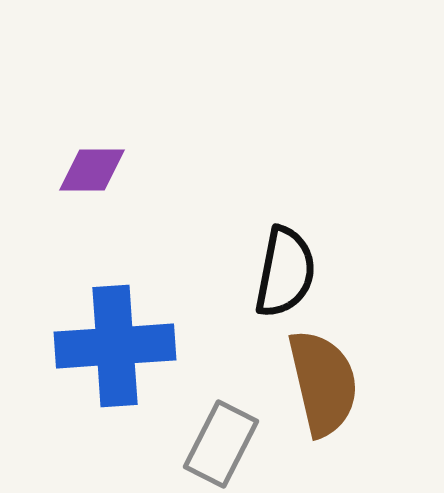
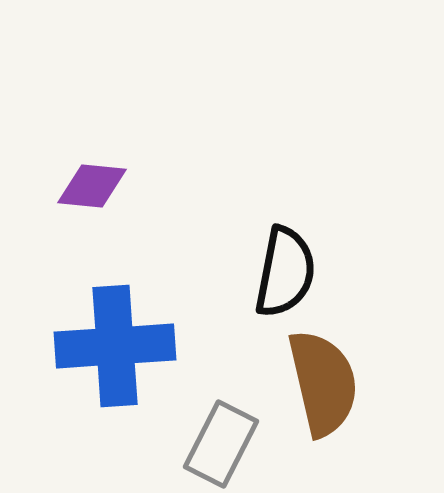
purple diamond: moved 16 px down; rotated 6 degrees clockwise
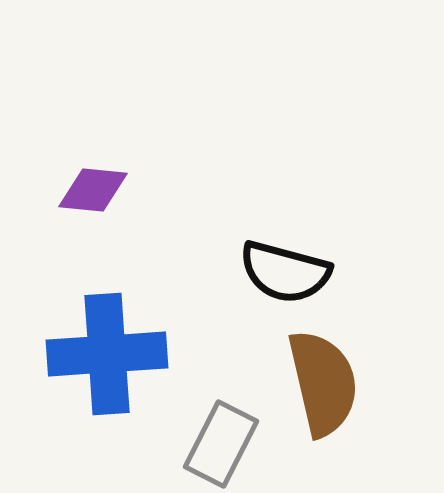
purple diamond: moved 1 px right, 4 px down
black semicircle: rotated 94 degrees clockwise
blue cross: moved 8 px left, 8 px down
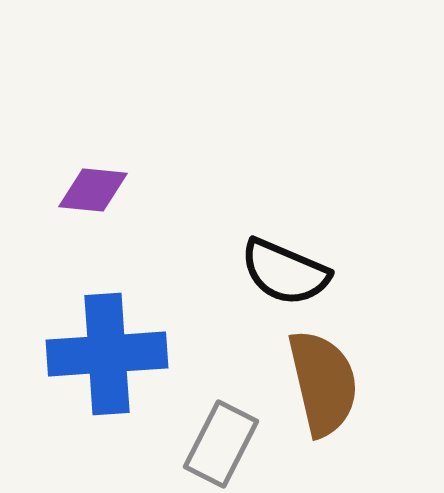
black semicircle: rotated 8 degrees clockwise
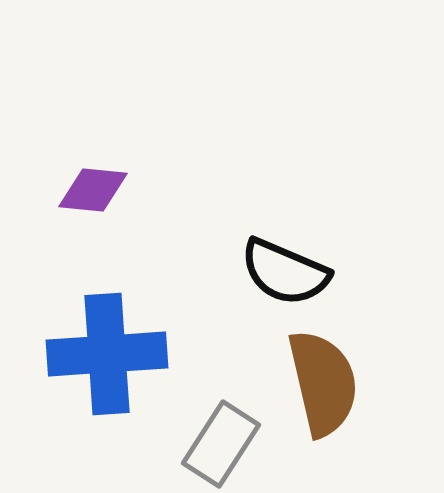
gray rectangle: rotated 6 degrees clockwise
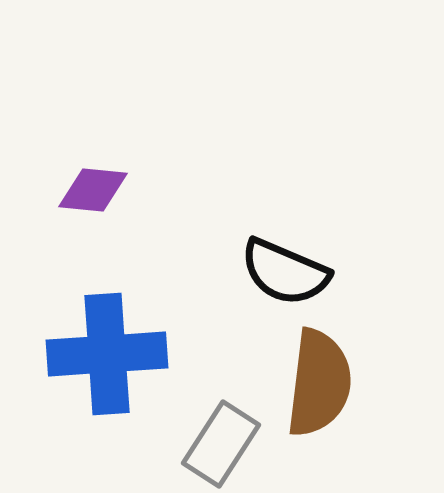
brown semicircle: moved 4 px left; rotated 20 degrees clockwise
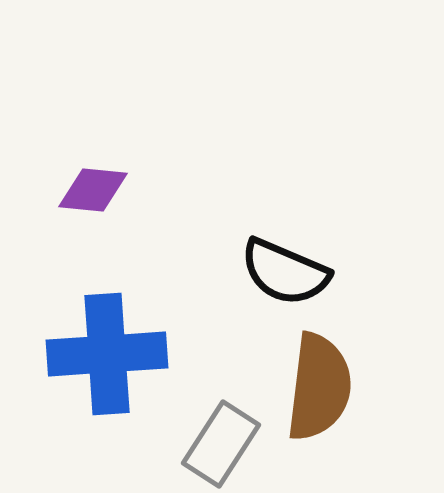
brown semicircle: moved 4 px down
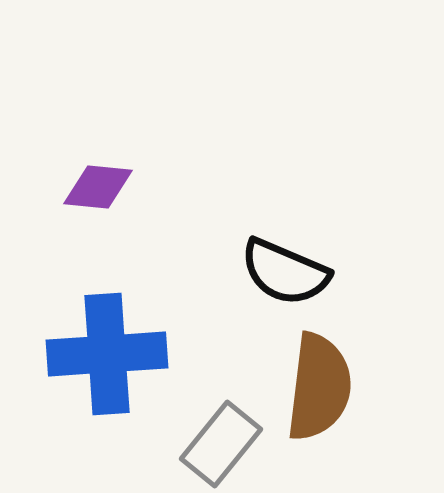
purple diamond: moved 5 px right, 3 px up
gray rectangle: rotated 6 degrees clockwise
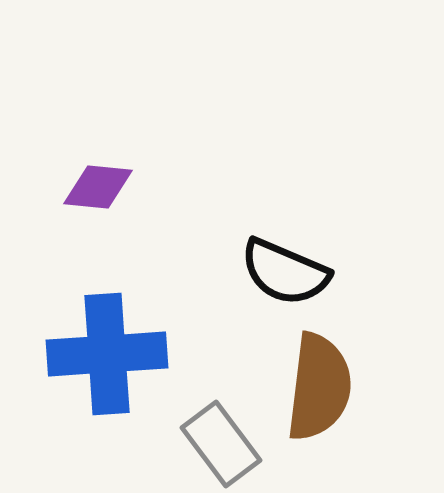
gray rectangle: rotated 76 degrees counterclockwise
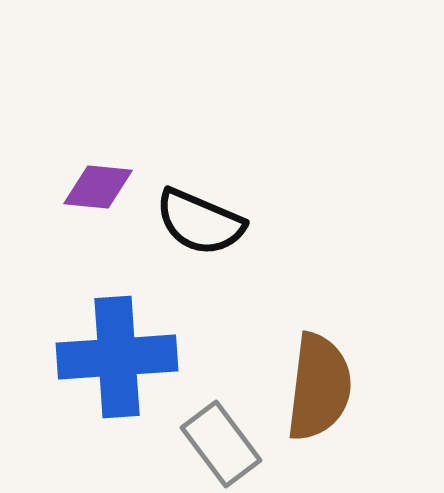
black semicircle: moved 85 px left, 50 px up
blue cross: moved 10 px right, 3 px down
